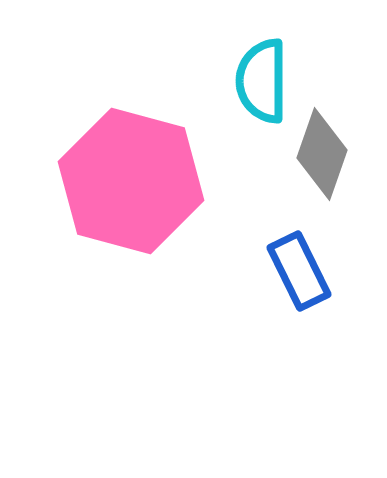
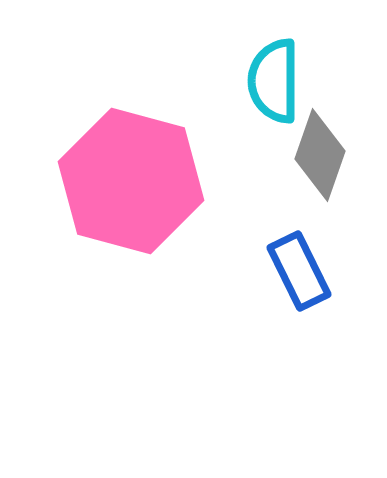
cyan semicircle: moved 12 px right
gray diamond: moved 2 px left, 1 px down
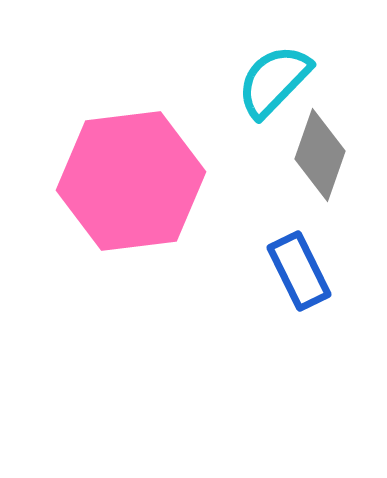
cyan semicircle: rotated 44 degrees clockwise
pink hexagon: rotated 22 degrees counterclockwise
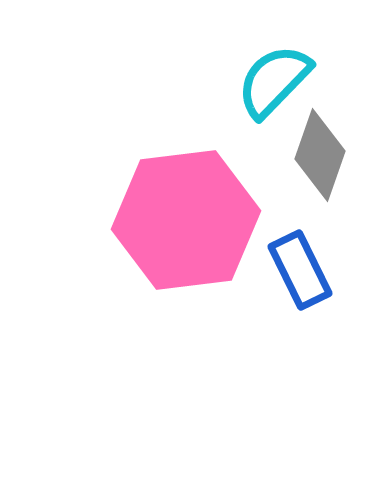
pink hexagon: moved 55 px right, 39 px down
blue rectangle: moved 1 px right, 1 px up
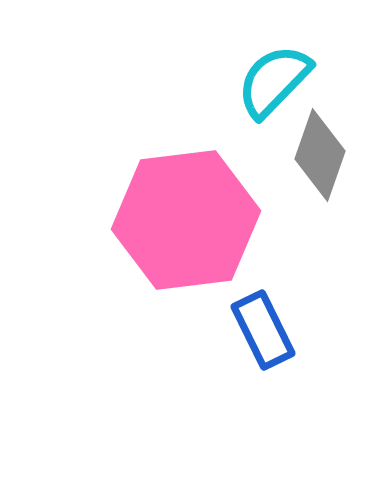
blue rectangle: moved 37 px left, 60 px down
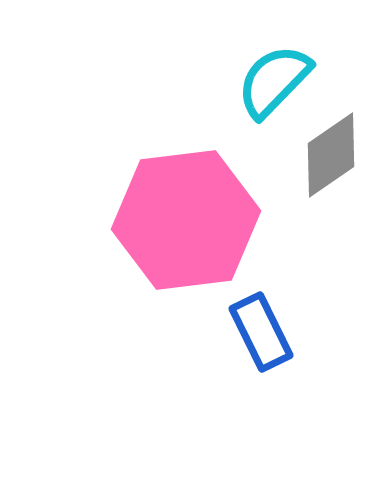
gray diamond: moved 11 px right; rotated 36 degrees clockwise
blue rectangle: moved 2 px left, 2 px down
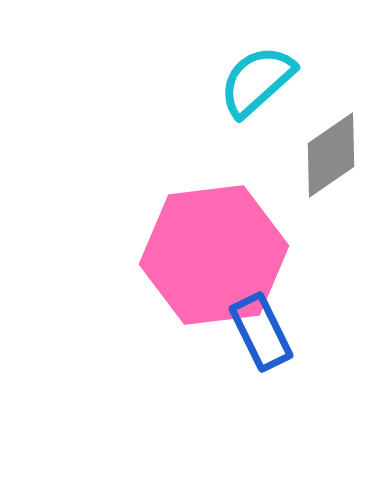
cyan semicircle: moved 17 px left; rotated 4 degrees clockwise
pink hexagon: moved 28 px right, 35 px down
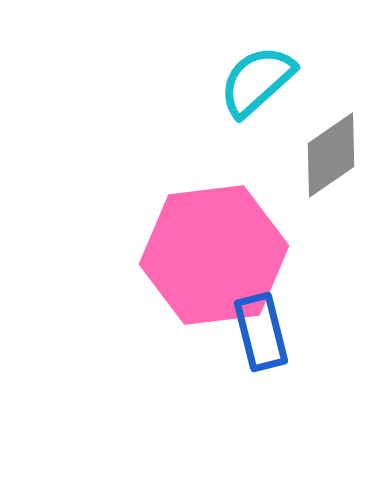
blue rectangle: rotated 12 degrees clockwise
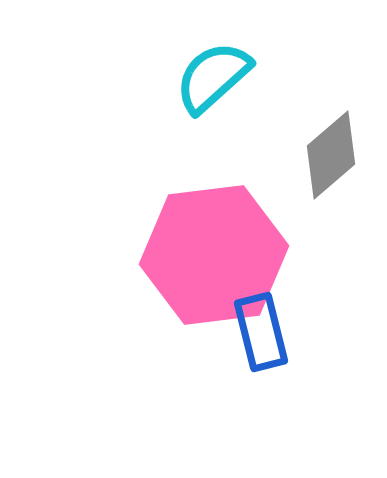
cyan semicircle: moved 44 px left, 4 px up
gray diamond: rotated 6 degrees counterclockwise
